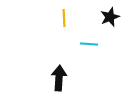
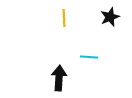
cyan line: moved 13 px down
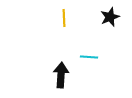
black arrow: moved 2 px right, 3 px up
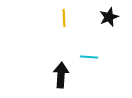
black star: moved 1 px left
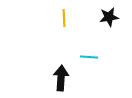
black star: rotated 12 degrees clockwise
black arrow: moved 3 px down
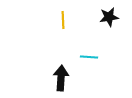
yellow line: moved 1 px left, 2 px down
